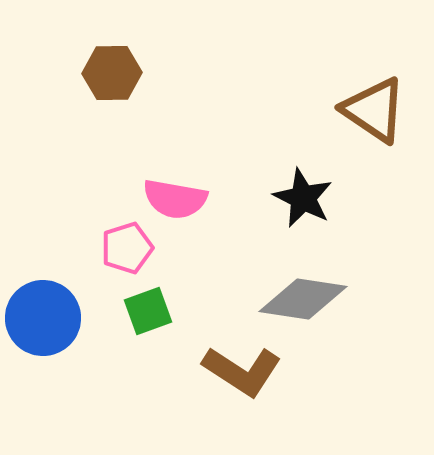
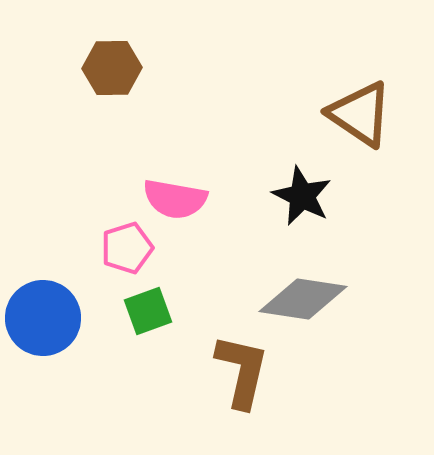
brown hexagon: moved 5 px up
brown triangle: moved 14 px left, 4 px down
black star: moved 1 px left, 2 px up
brown L-shape: rotated 110 degrees counterclockwise
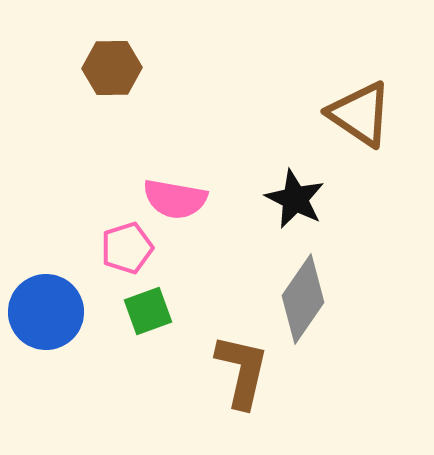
black star: moved 7 px left, 3 px down
gray diamond: rotated 64 degrees counterclockwise
blue circle: moved 3 px right, 6 px up
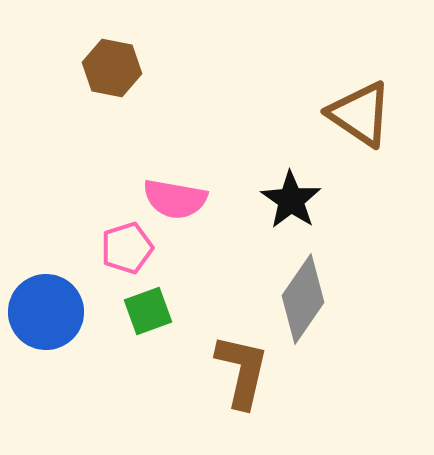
brown hexagon: rotated 12 degrees clockwise
black star: moved 4 px left, 1 px down; rotated 8 degrees clockwise
